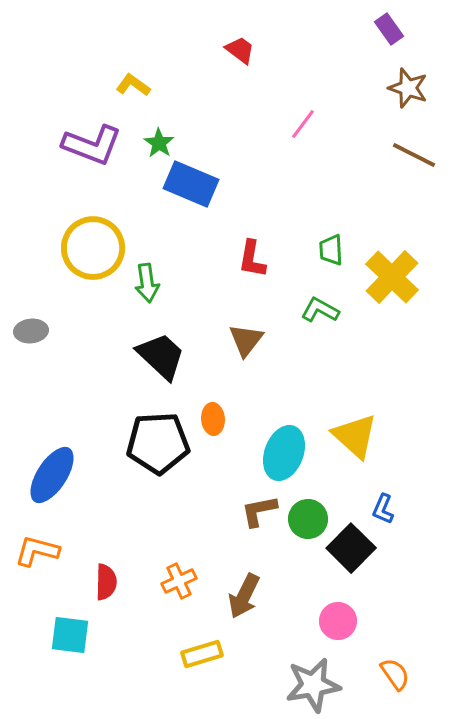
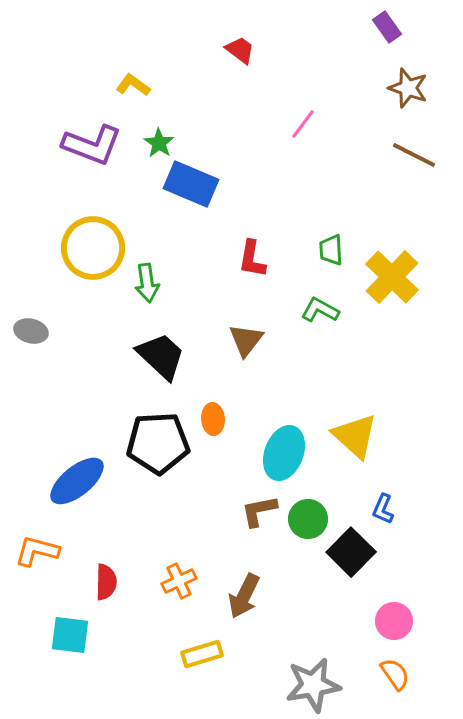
purple rectangle: moved 2 px left, 2 px up
gray ellipse: rotated 20 degrees clockwise
blue ellipse: moved 25 px right, 6 px down; rotated 18 degrees clockwise
black square: moved 4 px down
pink circle: moved 56 px right
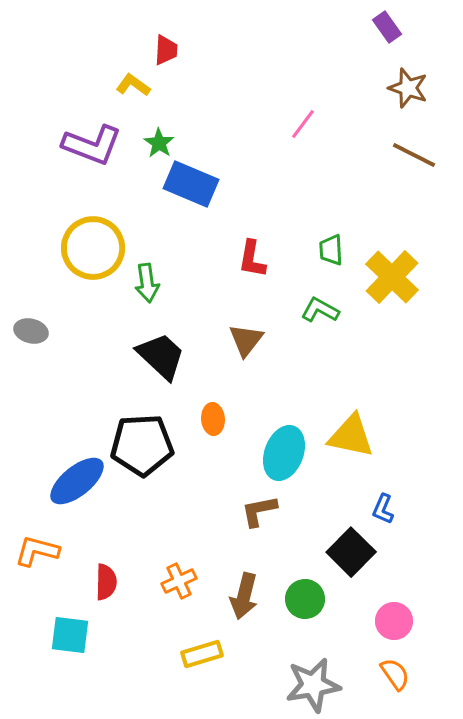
red trapezoid: moved 74 px left; rotated 56 degrees clockwise
yellow triangle: moved 4 px left; rotated 30 degrees counterclockwise
black pentagon: moved 16 px left, 2 px down
green circle: moved 3 px left, 80 px down
brown arrow: rotated 12 degrees counterclockwise
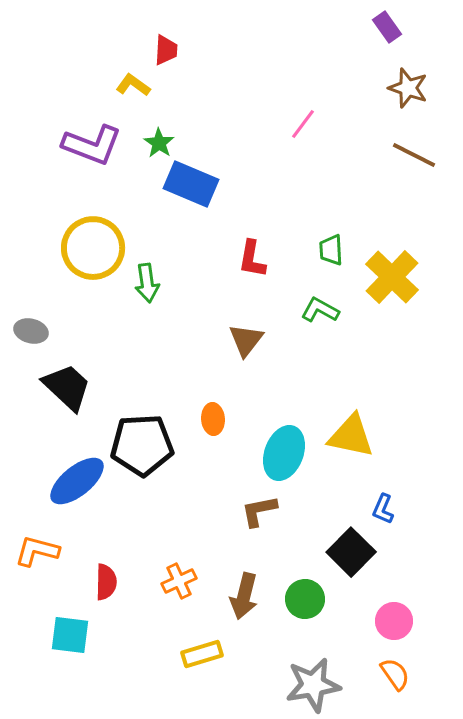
black trapezoid: moved 94 px left, 31 px down
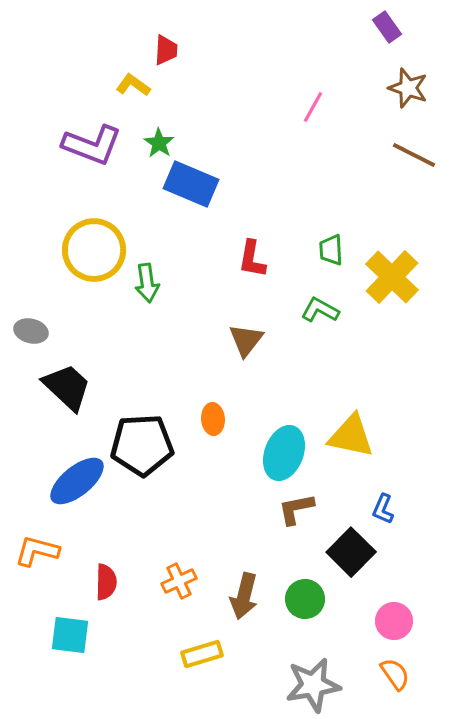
pink line: moved 10 px right, 17 px up; rotated 8 degrees counterclockwise
yellow circle: moved 1 px right, 2 px down
brown L-shape: moved 37 px right, 2 px up
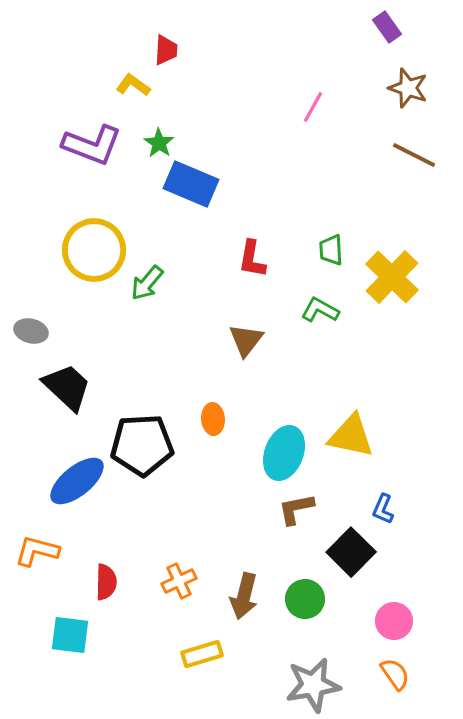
green arrow: rotated 48 degrees clockwise
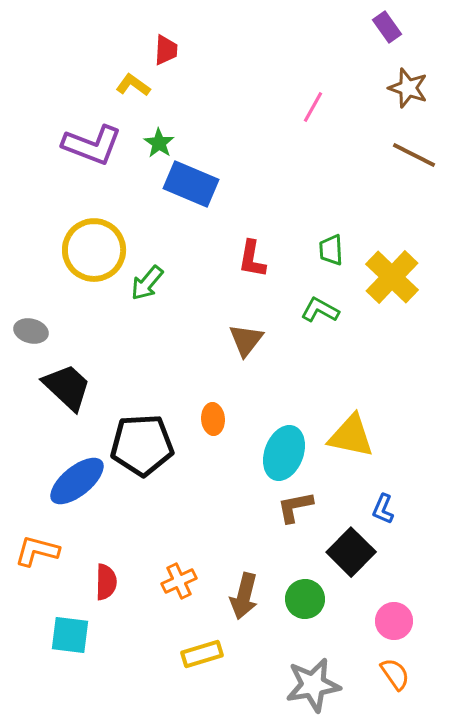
brown L-shape: moved 1 px left, 2 px up
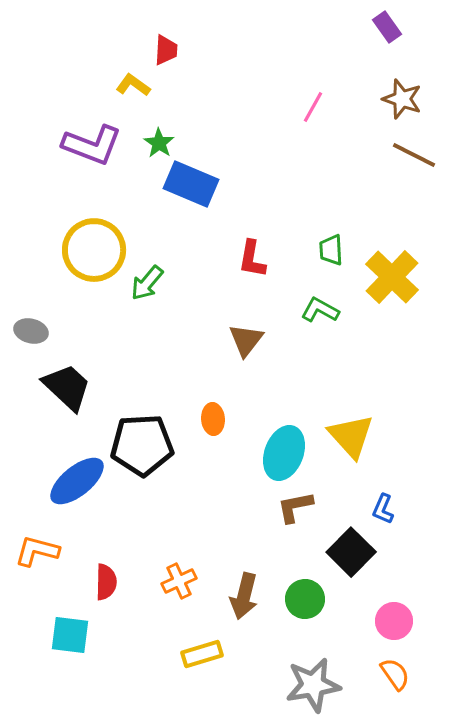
brown star: moved 6 px left, 11 px down
yellow triangle: rotated 36 degrees clockwise
